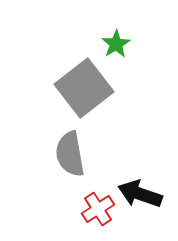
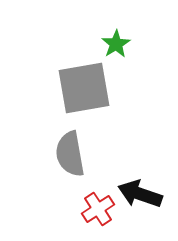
gray square: rotated 28 degrees clockwise
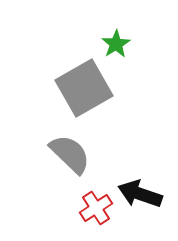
gray square: rotated 20 degrees counterclockwise
gray semicircle: rotated 144 degrees clockwise
red cross: moved 2 px left, 1 px up
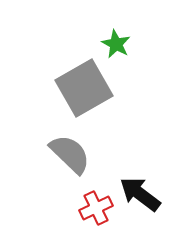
green star: rotated 12 degrees counterclockwise
black arrow: rotated 18 degrees clockwise
red cross: rotated 8 degrees clockwise
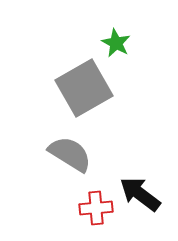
green star: moved 1 px up
gray semicircle: rotated 12 degrees counterclockwise
red cross: rotated 20 degrees clockwise
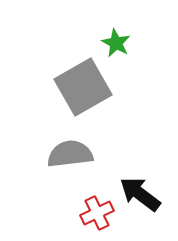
gray square: moved 1 px left, 1 px up
gray semicircle: rotated 39 degrees counterclockwise
red cross: moved 1 px right, 5 px down; rotated 20 degrees counterclockwise
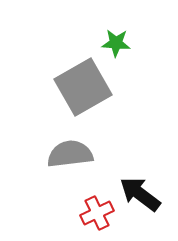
green star: rotated 24 degrees counterclockwise
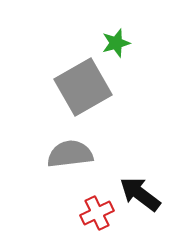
green star: rotated 20 degrees counterclockwise
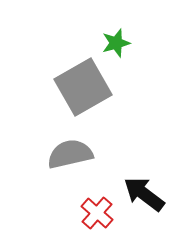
gray semicircle: rotated 6 degrees counterclockwise
black arrow: moved 4 px right
red cross: rotated 24 degrees counterclockwise
